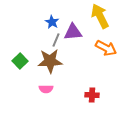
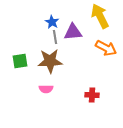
gray line: moved 1 px left, 3 px up; rotated 32 degrees counterclockwise
green square: rotated 35 degrees clockwise
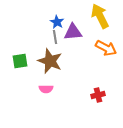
blue star: moved 5 px right
brown star: rotated 25 degrees clockwise
red cross: moved 6 px right; rotated 16 degrees counterclockwise
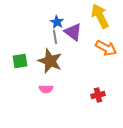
purple triangle: rotated 42 degrees clockwise
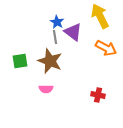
red cross: rotated 24 degrees clockwise
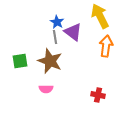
orange arrow: moved 2 px up; rotated 110 degrees counterclockwise
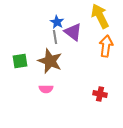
red cross: moved 2 px right, 1 px up
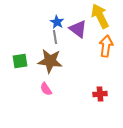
purple triangle: moved 5 px right, 3 px up
brown star: rotated 15 degrees counterclockwise
pink semicircle: rotated 56 degrees clockwise
red cross: rotated 16 degrees counterclockwise
